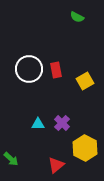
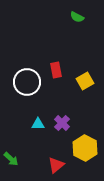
white circle: moved 2 px left, 13 px down
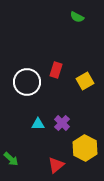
red rectangle: rotated 28 degrees clockwise
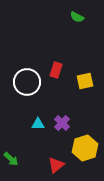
yellow square: rotated 18 degrees clockwise
yellow hexagon: rotated 15 degrees clockwise
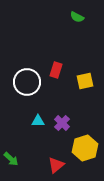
cyan triangle: moved 3 px up
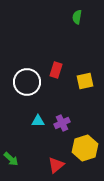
green semicircle: rotated 72 degrees clockwise
purple cross: rotated 21 degrees clockwise
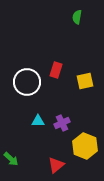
yellow hexagon: moved 2 px up; rotated 20 degrees counterclockwise
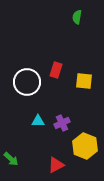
yellow square: moved 1 px left; rotated 18 degrees clockwise
red triangle: rotated 12 degrees clockwise
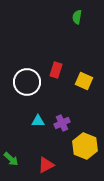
yellow square: rotated 18 degrees clockwise
red triangle: moved 10 px left
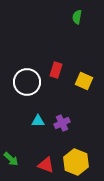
yellow hexagon: moved 9 px left, 16 px down
red triangle: rotated 48 degrees clockwise
